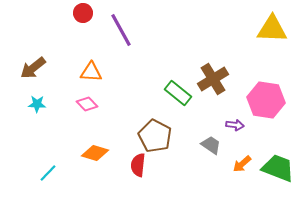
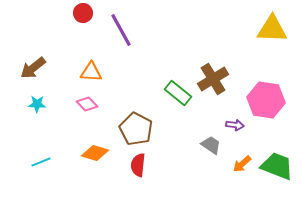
brown pentagon: moved 19 px left, 7 px up
green trapezoid: moved 1 px left, 2 px up
cyan line: moved 7 px left, 11 px up; rotated 24 degrees clockwise
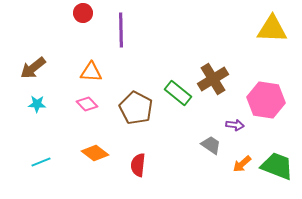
purple line: rotated 28 degrees clockwise
brown pentagon: moved 21 px up
orange diamond: rotated 20 degrees clockwise
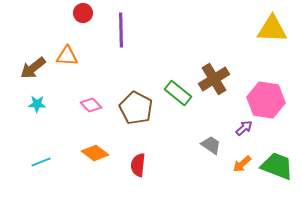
orange triangle: moved 24 px left, 16 px up
brown cross: moved 1 px right
pink diamond: moved 4 px right, 1 px down
purple arrow: moved 9 px right, 3 px down; rotated 48 degrees counterclockwise
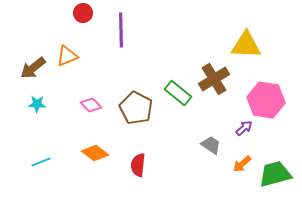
yellow triangle: moved 26 px left, 16 px down
orange triangle: rotated 25 degrees counterclockwise
green trapezoid: moved 2 px left, 8 px down; rotated 36 degrees counterclockwise
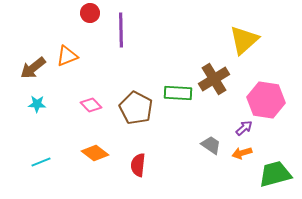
red circle: moved 7 px right
yellow triangle: moved 2 px left, 5 px up; rotated 44 degrees counterclockwise
green rectangle: rotated 36 degrees counterclockwise
orange arrow: moved 11 px up; rotated 24 degrees clockwise
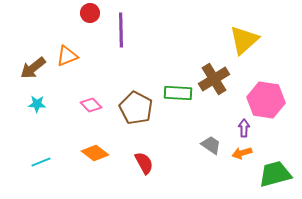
purple arrow: rotated 48 degrees counterclockwise
red semicircle: moved 6 px right, 2 px up; rotated 145 degrees clockwise
